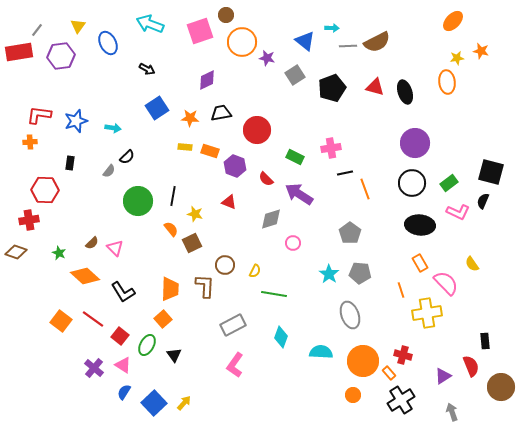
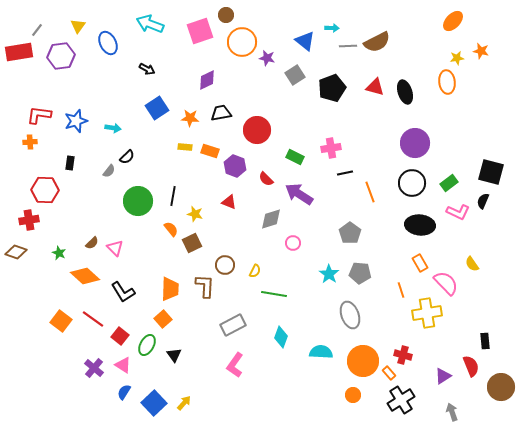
orange line at (365, 189): moved 5 px right, 3 px down
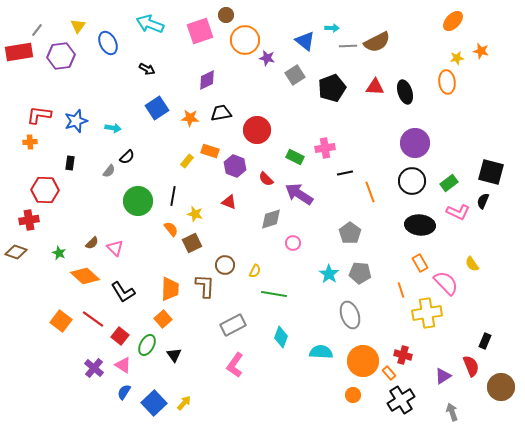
orange circle at (242, 42): moved 3 px right, 2 px up
red triangle at (375, 87): rotated 12 degrees counterclockwise
yellow rectangle at (185, 147): moved 2 px right, 14 px down; rotated 56 degrees counterclockwise
pink cross at (331, 148): moved 6 px left
black circle at (412, 183): moved 2 px up
black rectangle at (485, 341): rotated 28 degrees clockwise
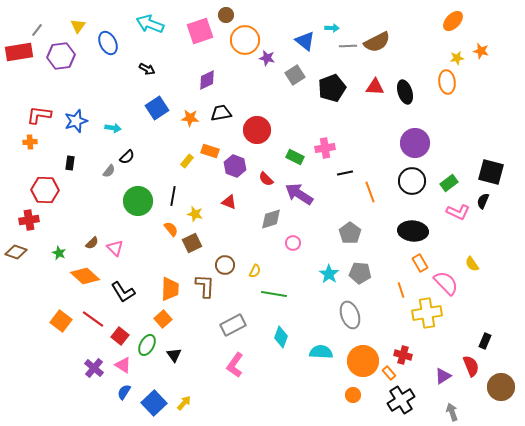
black ellipse at (420, 225): moved 7 px left, 6 px down
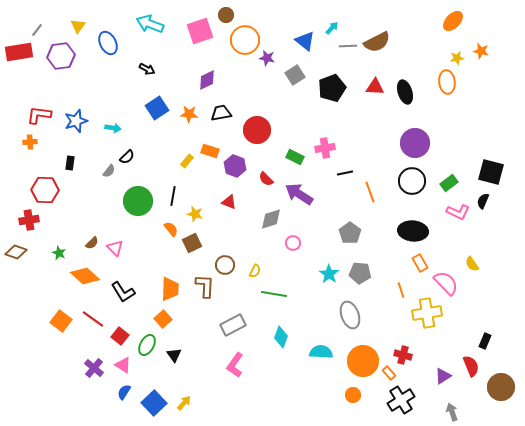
cyan arrow at (332, 28): rotated 48 degrees counterclockwise
orange star at (190, 118): moved 1 px left, 4 px up
